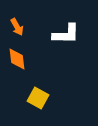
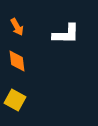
orange diamond: moved 2 px down
yellow square: moved 23 px left, 2 px down
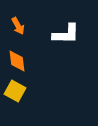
orange arrow: moved 1 px right, 1 px up
yellow square: moved 9 px up
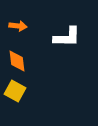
orange arrow: rotated 54 degrees counterclockwise
white L-shape: moved 1 px right, 3 px down
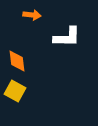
orange arrow: moved 14 px right, 11 px up
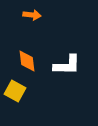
white L-shape: moved 28 px down
orange diamond: moved 10 px right
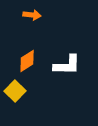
orange diamond: rotated 65 degrees clockwise
yellow square: rotated 15 degrees clockwise
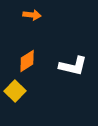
white L-shape: moved 6 px right, 1 px down; rotated 12 degrees clockwise
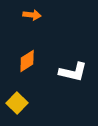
white L-shape: moved 6 px down
yellow square: moved 2 px right, 12 px down
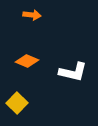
orange diamond: rotated 55 degrees clockwise
